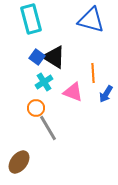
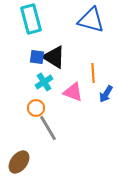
blue square: rotated 28 degrees counterclockwise
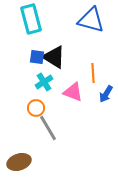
brown ellipse: rotated 35 degrees clockwise
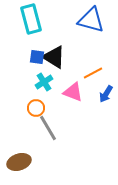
orange line: rotated 66 degrees clockwise
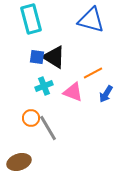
cyan cross: moved 4 px down; rotated 12 degrees clockwise
orange circle: moved 5 px left, 10 px down
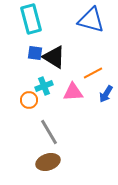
blue square: moved 2 px left, 4 px up
pink triangle: rotated 25 degrees counterclockwise
orange circle: moved 2 px left, 18 px up
gray line: moved 1 px right, 4 px down
brown ellipse: moved 29 px right
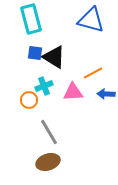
blue arrow: rotated 60 degrees clockwise
